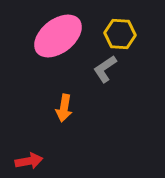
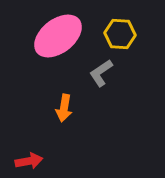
gray L-shape: moved 4 px left, 4 px down
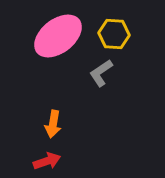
yellow hexagon: moved 6 px left
orange arrow: moved 11 px left, 16 px down
red arrow: moved 18 px right; rotated 8 degrees counterclockwise
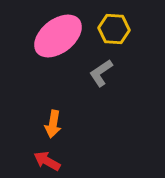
yellow hexagon: moved 5 px up
red arrow: rotated 132 degrees counterclockwise
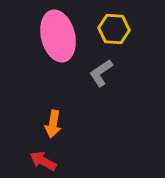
pink ellipse: rotated 66 degrees counterclockwise
red arrow: moved 4 px left
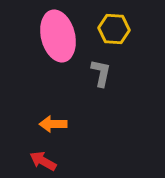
gray L-shape: rotated 136 degrees clockwise
orange arrow: rotated 80 degrees clockwise
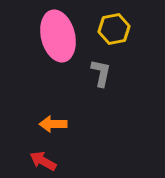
yellow hexagon: rotated 16 degrees counterclockwise
